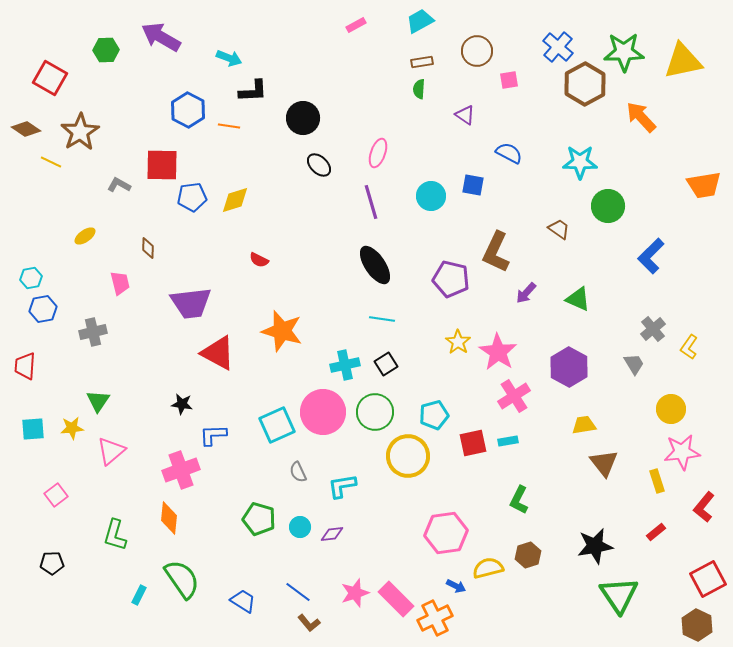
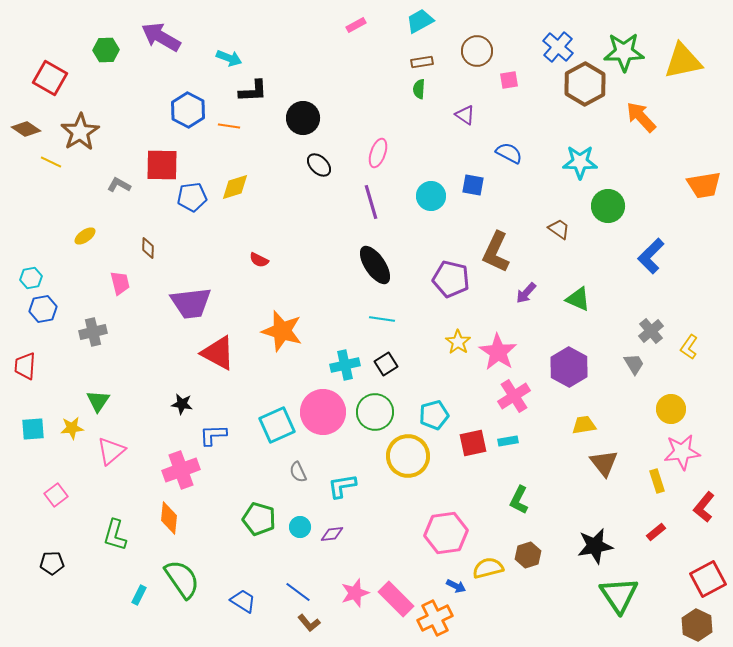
yellow diamond at (235, 200): moved 13 px up
gray cross at (653, 329): moved 2 px left, 2 px down
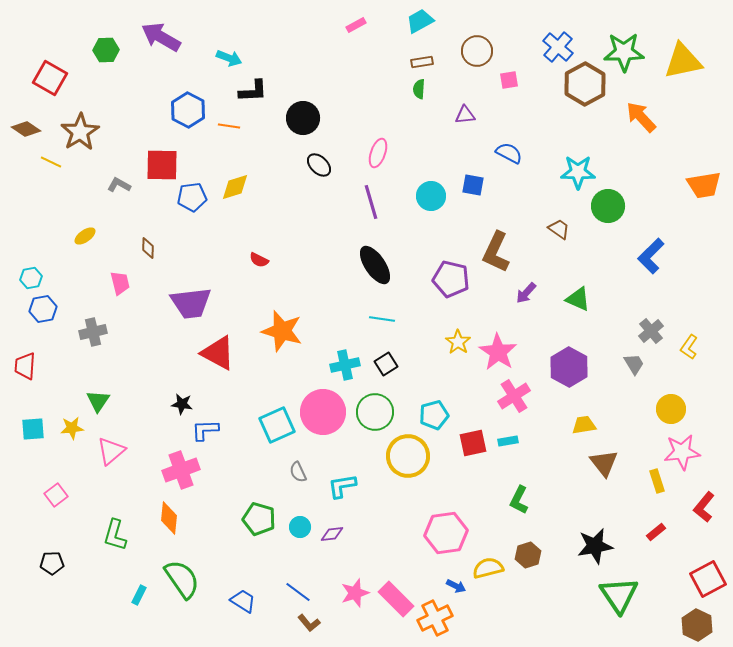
purple triangle at (465, 115): rotated 40 degrees counterclockwise
cyan star at (580, 162): moved 2 px left, 10 px down
blue L-shape at (213, 435): moved 8 px left, 5 px up
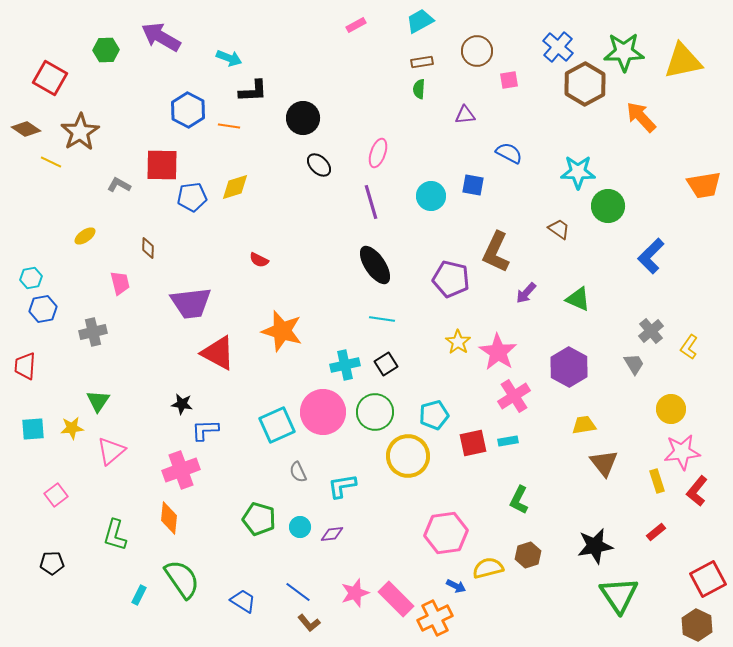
red L-shape at (704, 507): moved 7 px left, 16 px up
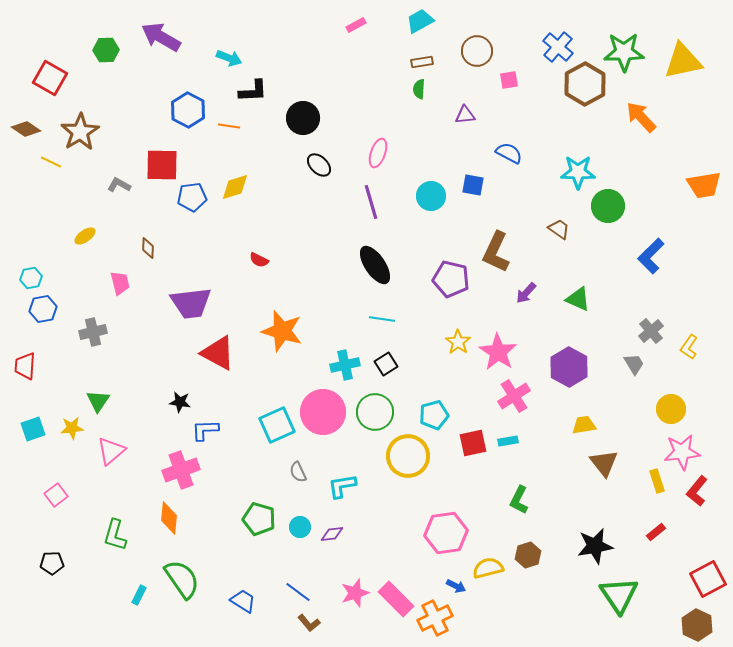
black star at (182, 404): moved 2 px left, 2 px up
cyan square at (33, 429): rotated 15 degrees counterclockwise
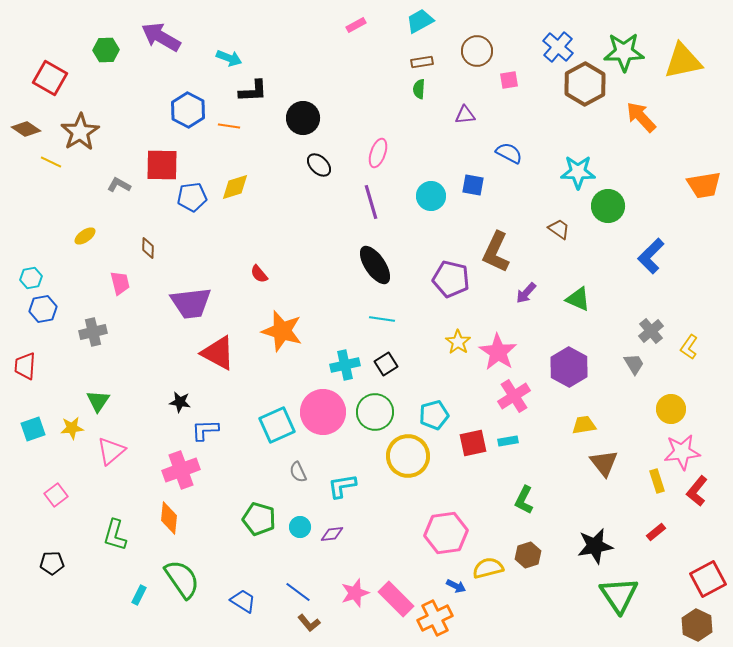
red semicircle at (259, 260): moved 14 px down; rotated 24 degrees clockwise
green L-shape at (519, 500): moved 5 px right
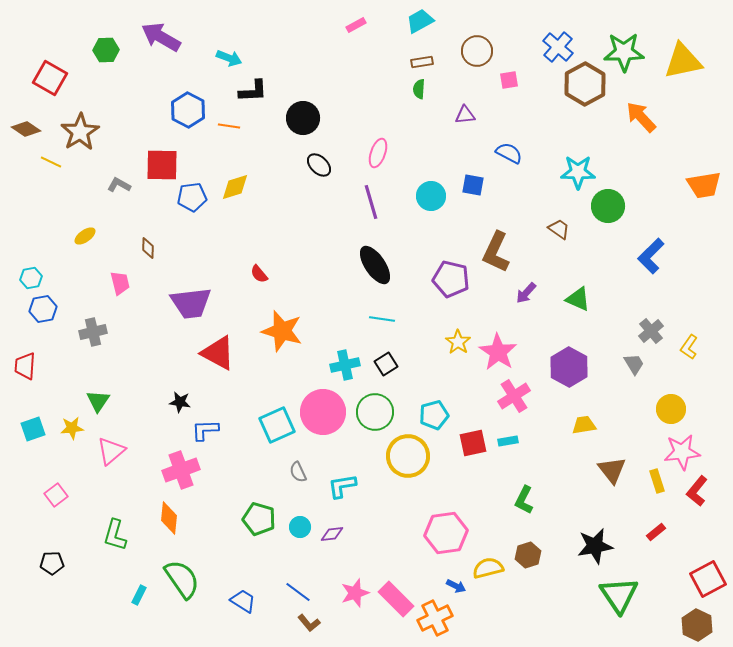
brown triangle at (604, 463): moved 8 px right, 7 px down
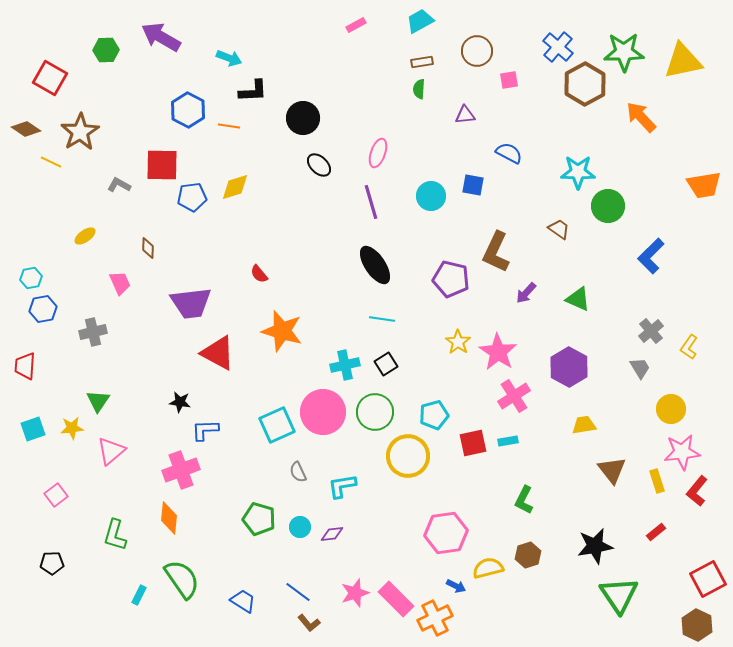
pink trapezoid at (120, 283): rotated 10 degrees counterclockwise
gray trapezoid at (634, 364): moved 6 px right, 4 px down
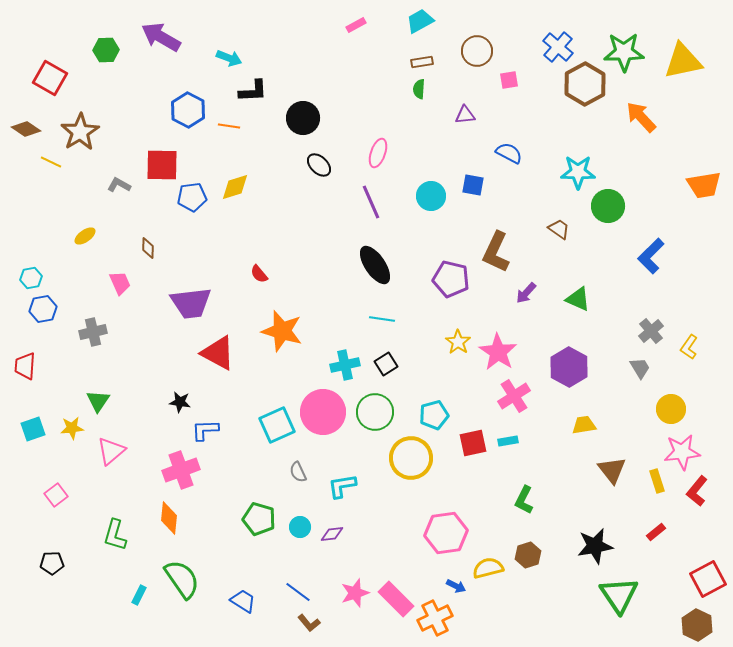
purple line at (371, 202): rotated 8 degrees counterclockwise
yellow circle at (408, 456): moved 3 px right, 2 px down
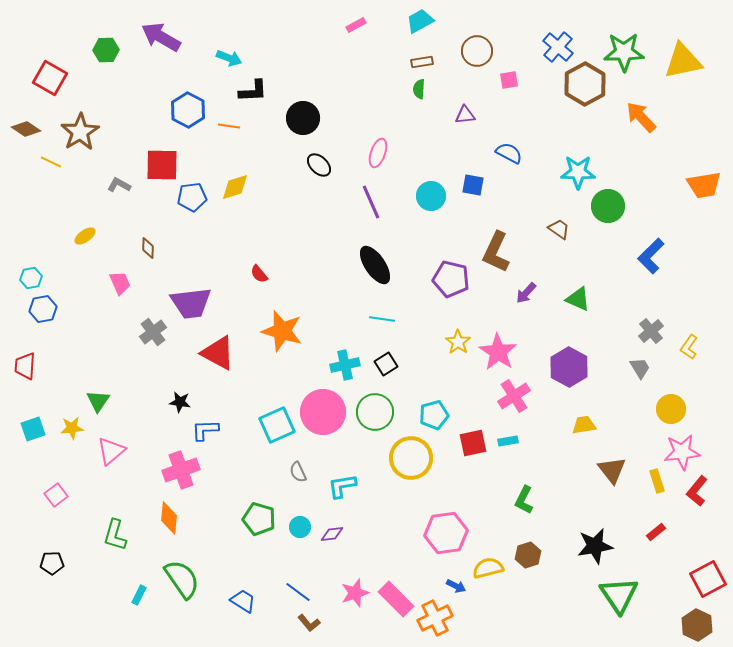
gray cross at (93, 332): moved 60 px right; rotated 24 degrees counterclockwise
